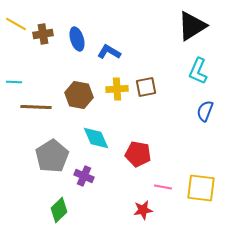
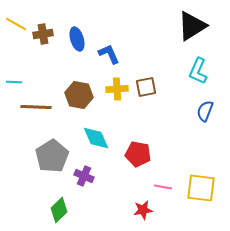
blue L-shape: moved 2 px down; rotated 35 degrees clockwise
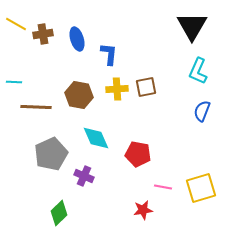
black triangle: rotated 28 degrees counterclockwise
blue L-shape: rotated 30 degrees clockwise
blue semicircle: moved 3 px left
gray pentagon: moved 1 px left, 2 px up; rotated 8 degrees clockwise
yellow square: rotated 24 degrees counterclockwise
green diamond: moved 3 px down
